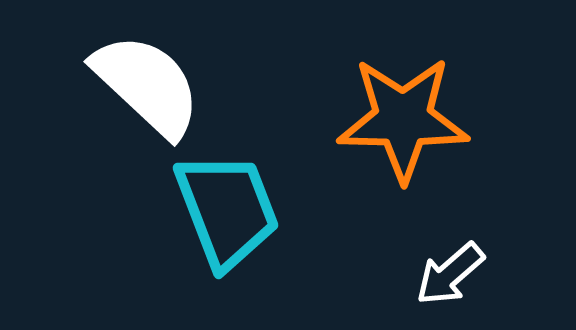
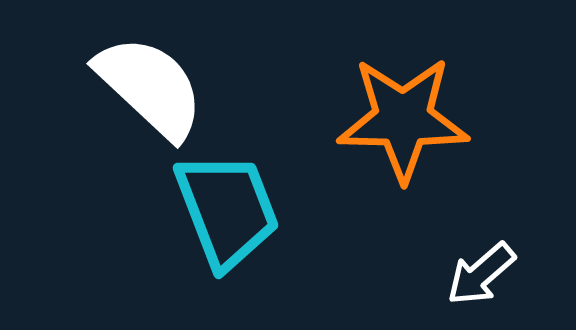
white semicircle: moved 3 px right, 2 px down
white arrow: moved 31 px right
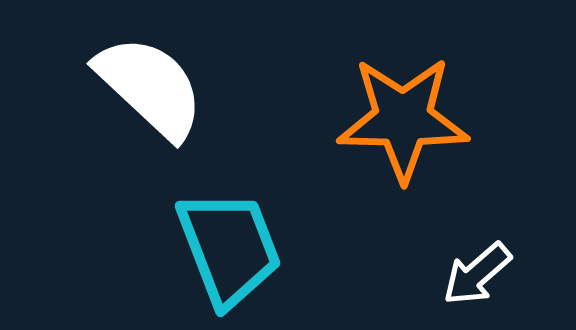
cyan trapezoid: moved 2 px right, 38 px down
white arrow: moved 4 px left
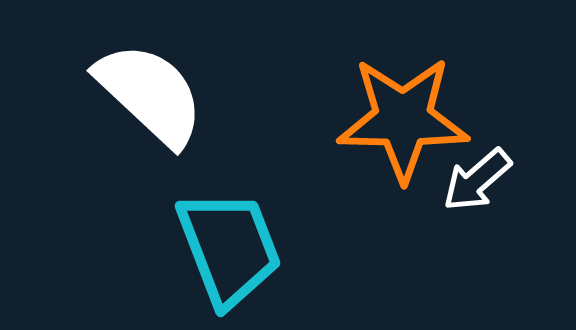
white semicircle: moved 7 px down
white arrow: moved 94 px up
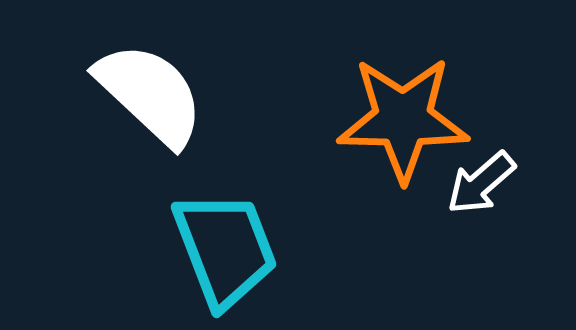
white arrow: moved 4 px right, 3 px down
cyan trapezoid: moved 4 px left, 1 px down
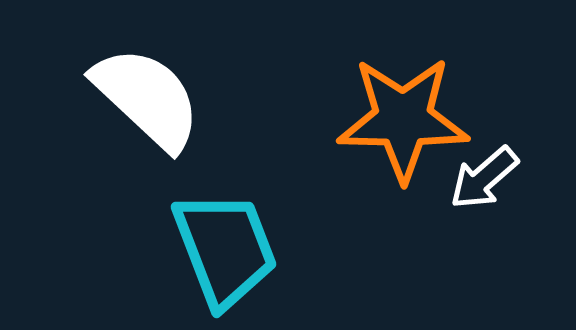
white semicircle: moved 3 px left, 4 px down
white arrow: moved 3 px right, 5 px up
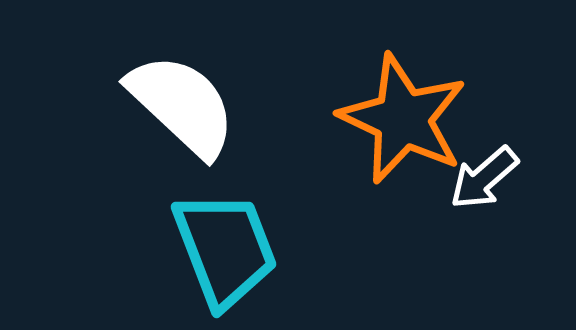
white semicircle: moved 35 px right, 7 px down
orange star: rotated 24 degrees clockwise
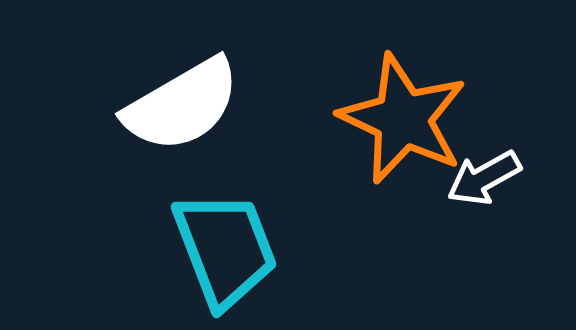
white semicircle: rotated 107 degrees clockwise
white arrow: rotated 12 degrees clockwise
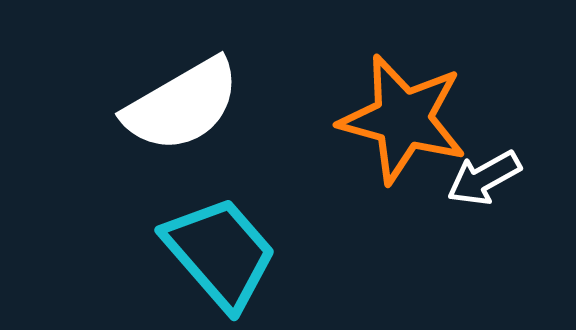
orange star: rotated 10 degrees counterclockwise
cyan trapezoid: moved 5 px left, 4 px down; rotated 20 degrees counterclockwise
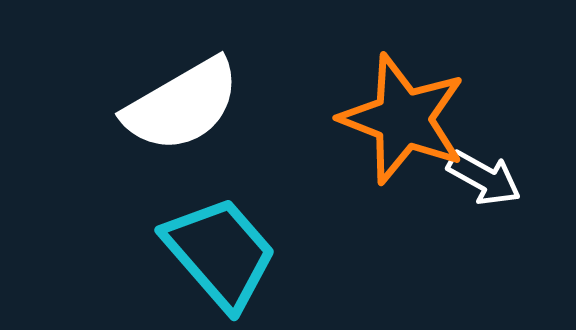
orange star: rotated 6 degrees clockwise
white arrow: rotated 122 degrees counterclockwise
